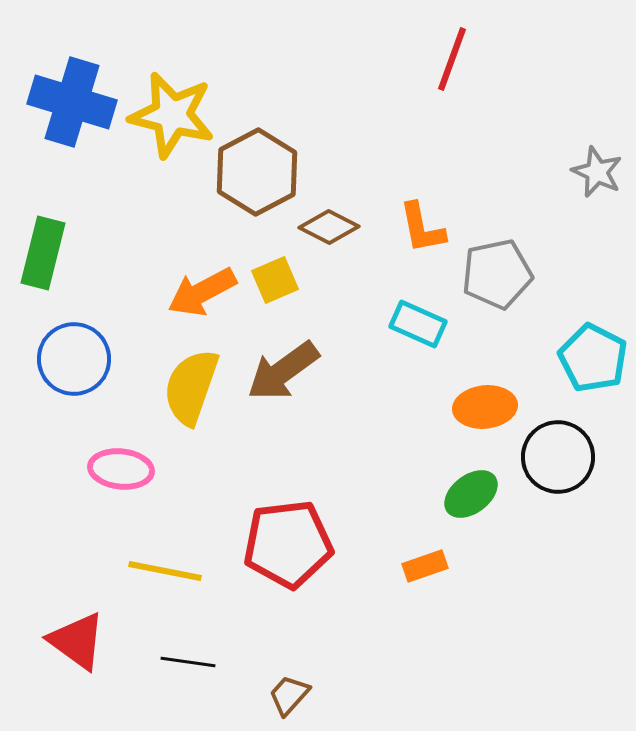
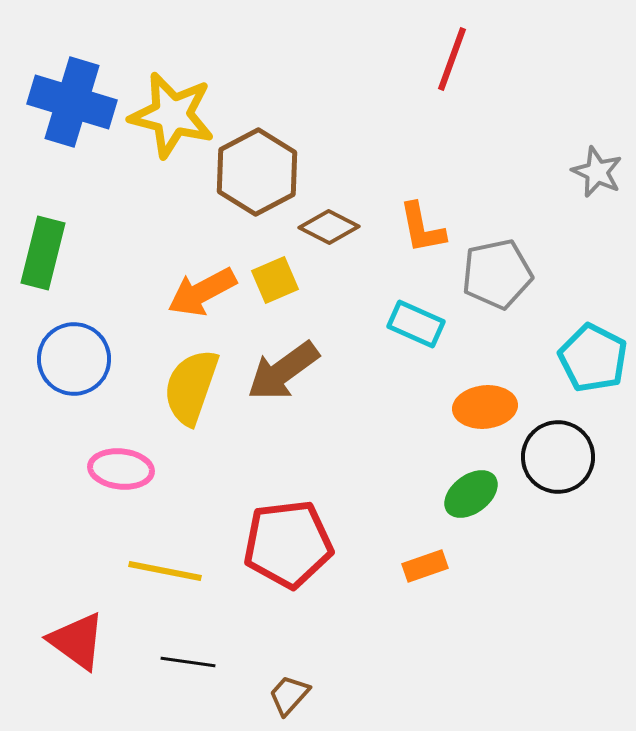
cyan rectangle: moved 2 px left
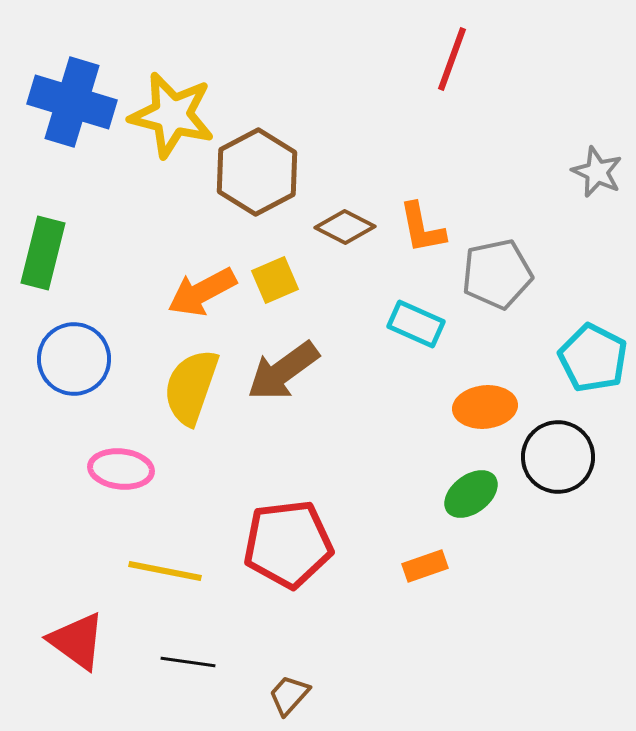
brown diamond: moved 16 px right
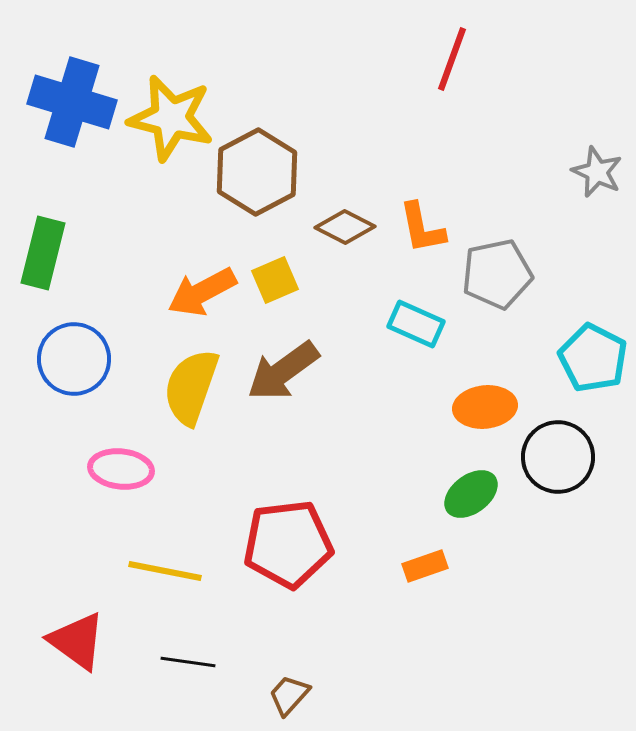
yellow star: moved 1 px left, 3 px down
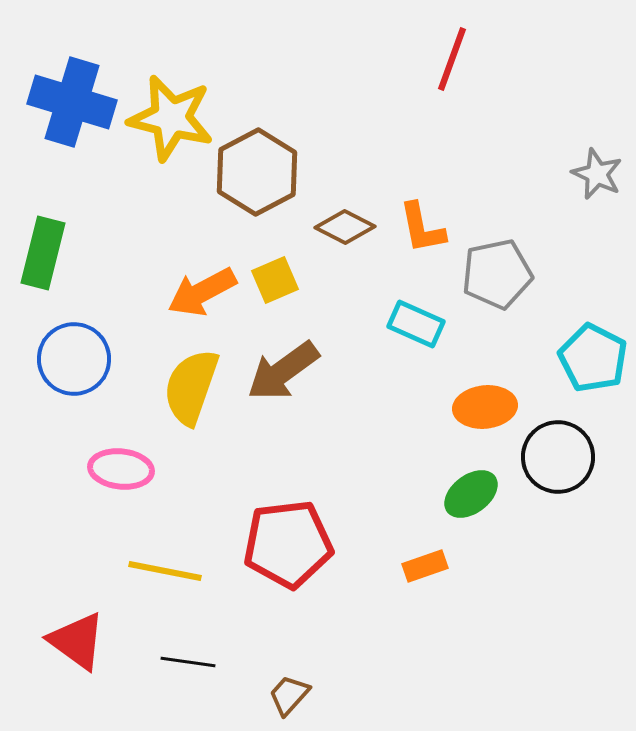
gray star: moved 2 px down
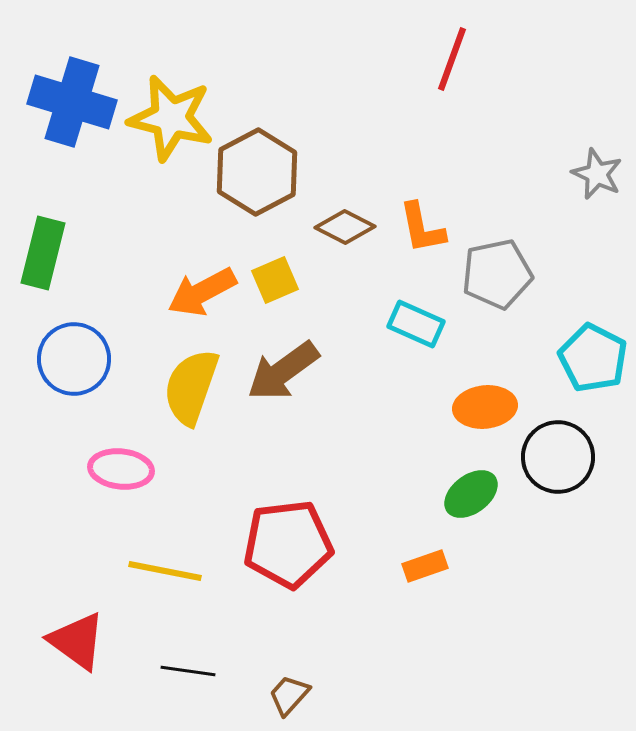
black line: moved 9 px down
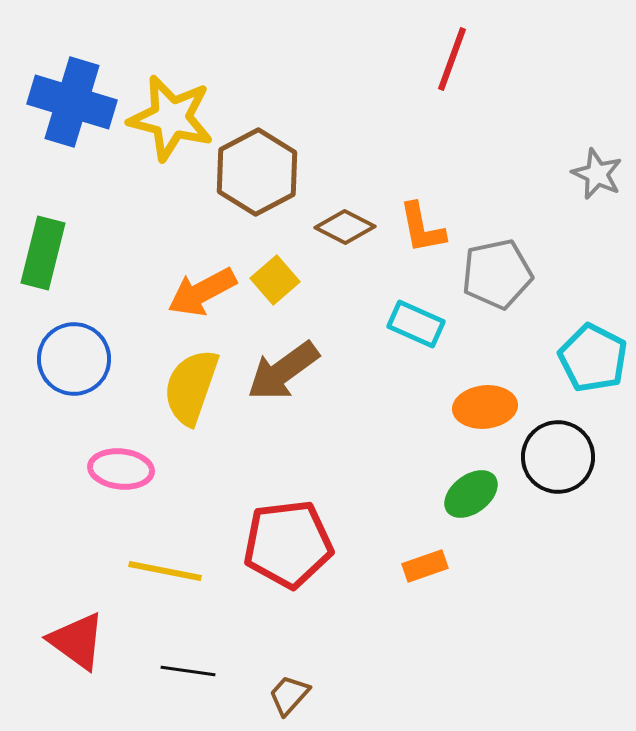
yellow square: rotated 18 degrees counterclockwise
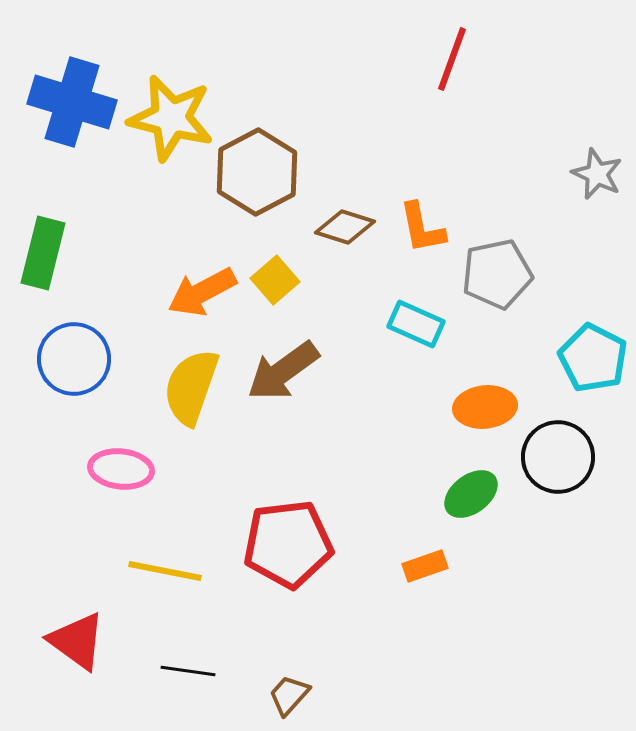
brown diamond: rotated 10 degrees counterclockwise
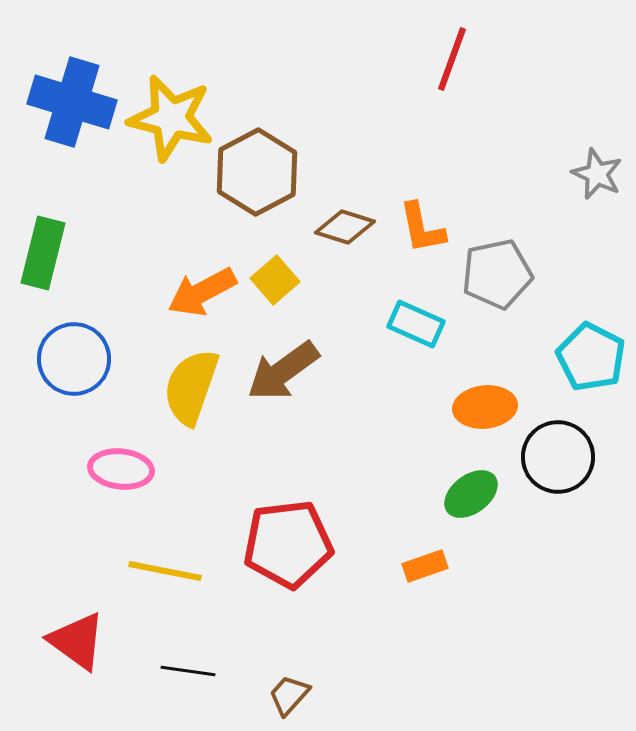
cyan pentagon: moved 2 px left, 1 px up
